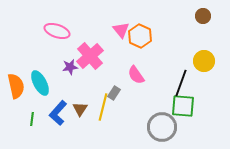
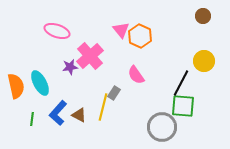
black line: rotated 8 degrees clockwise
brown triangle: moved 1 px left, 6 px down; rotated 35 degrees counterclockwise
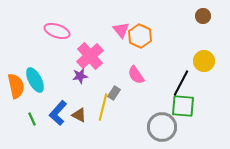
purple star: moved 10 px right, 9 px down
cyan ellipse: moved 5 px left, 3 px up
green line: rotated 32 degrees counterclockwise
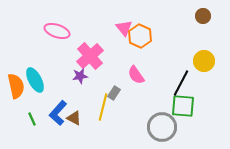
pink triangle: moved 3 px right, 2 px up
brown triangle: moved 5 px left, 3 px down
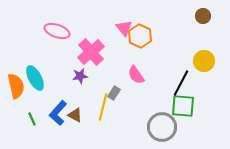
pink cross: moved 1 px right, 4 px up
cyan ellipse: moved 2 px up
brown triangle: moved 1 px right, 3 px up
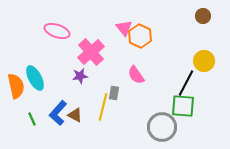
black line: moved 5 px right
gray rectangle: rotated 24 degrees counterclockwise
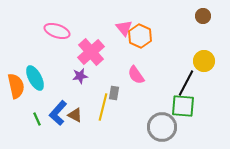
green line: moved 5 px right
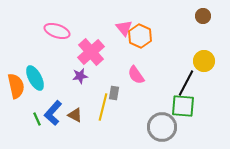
blue L-shape: moved 5 px left
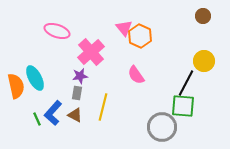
gray rectangle: moved 37 px left
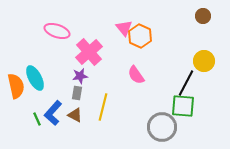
pink cross: moved 2 px left
